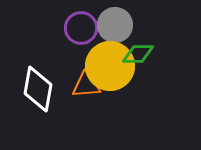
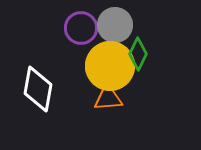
green diamond: rotated 64 degrees counterclockwise
orange triangle: moved 22 px right, 13 px down
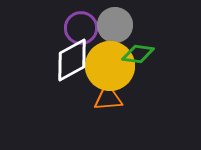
green diamond: rotated 72 degrees clockwise
white diamond: moved 34 px right, 29 px up; rotated 51 degrees clockwise
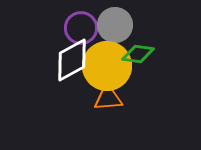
yellow circle: moved 3 px left
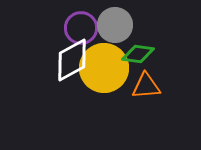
yellow circle: moved 3 px left, 2 px down
orange triangle: moved 38 px right, 12 px up
